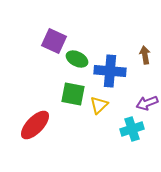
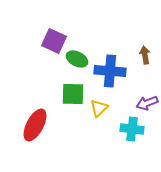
green square: rotated 10 degrees counterclockwise
yellow triangle: moved 3 px down
red ellipse: rotated 16 degrees counterclockwise
cyan cross: rotated 25 degrees clockwise
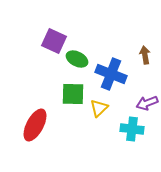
blue cross: moved 1 px right, 3 px down; rotated 16 degrees clockwise
